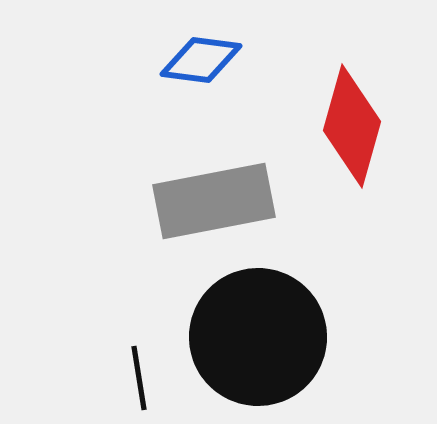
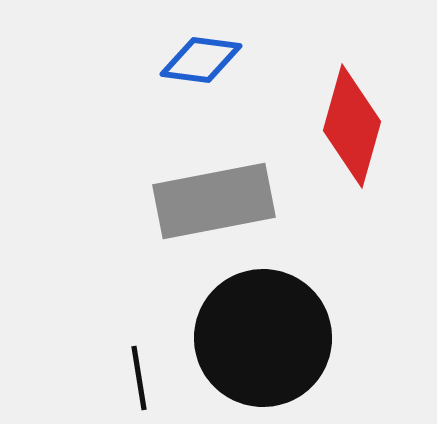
black circle: moved 5 px right, 1 px down
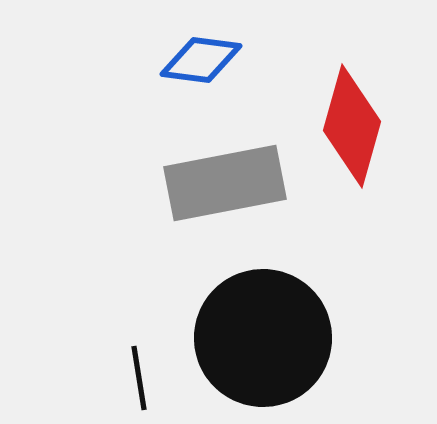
gray rectangle: moved 11 px right, 18 px up
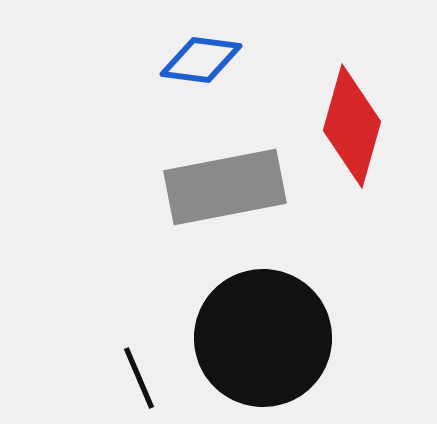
gray rectangle: moved 4 px down
black line: rotated 14 degrees counterclockwise
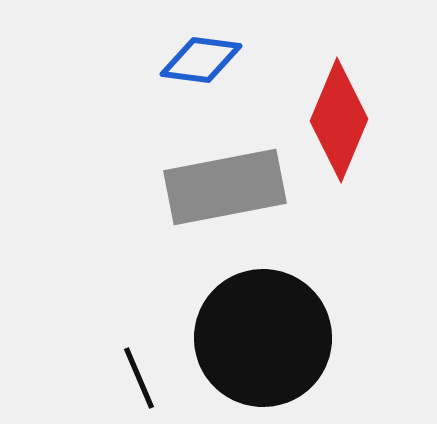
red diamond: moved 13 px left, 6 px up; rotated 7 degrees clockwise
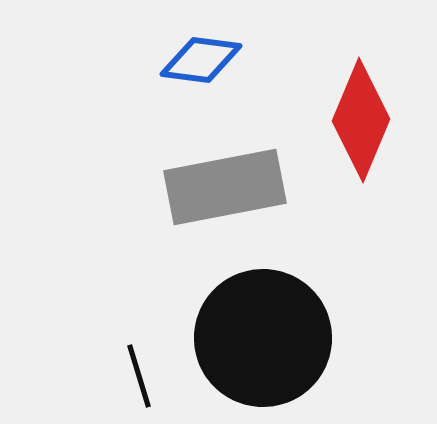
red diamond: moved 22 px right
black line: moved 2 px up; rotated 6 degrees clockwise
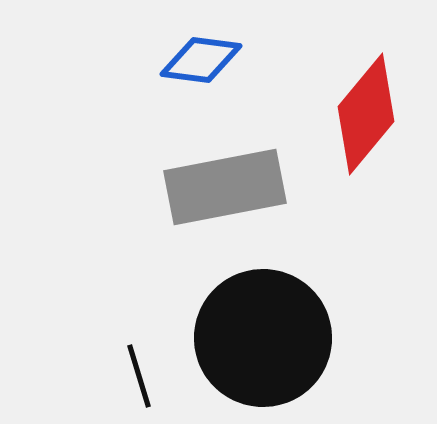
red diamond: moved 5 px right, 6 px up; rotated 17 degrees clockwise
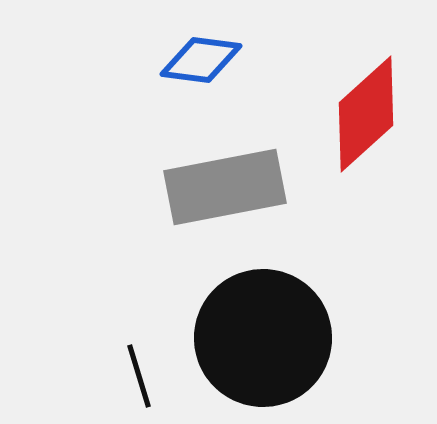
red diamond: rotated 8 degrees clockwise
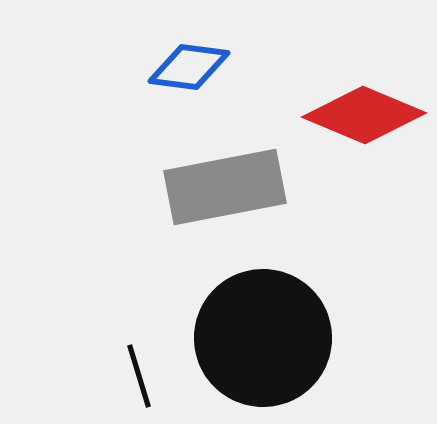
blue diamond: moved 12 px left, 7 px down
red diamond: moved 2 px left, 1 px down; rotated 65 degrees clockwise
